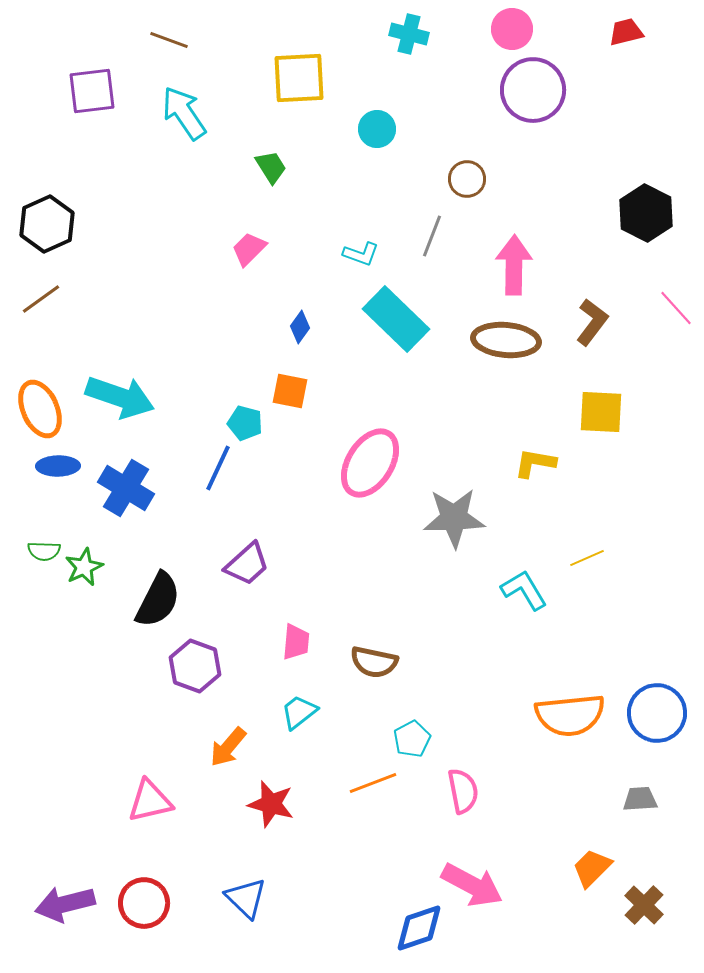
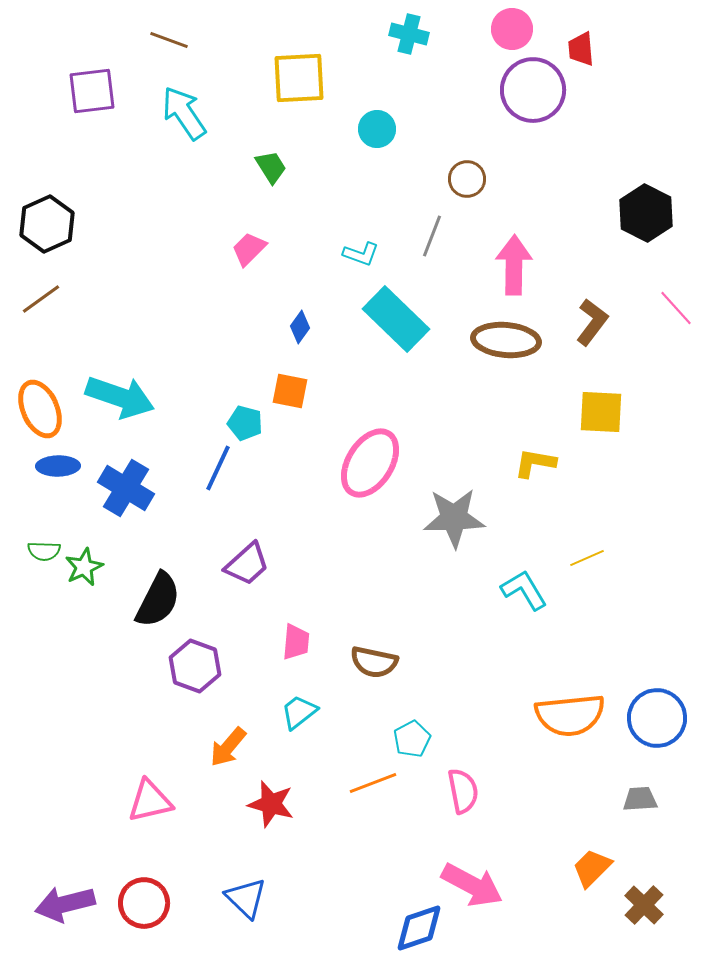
red trapezoid at (626, 32): moved 45 px left, 17 px down; rotated 81 degrees counterclockwise
blue circle at (657, 713): moved 5 px down
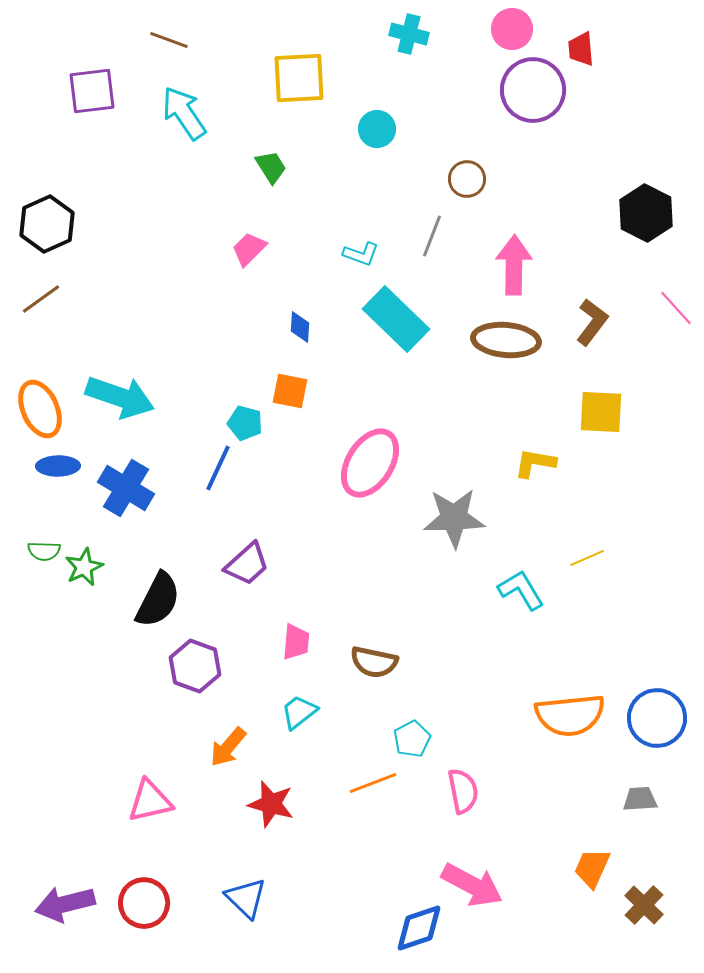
blue diamond at (300, 327): rotated 32 degrees counterclockwise
cyan L-shape at (524, 590): moved 3 px left
orange trapezoid at (592, 868): rotated 21 degrees counterclockwise
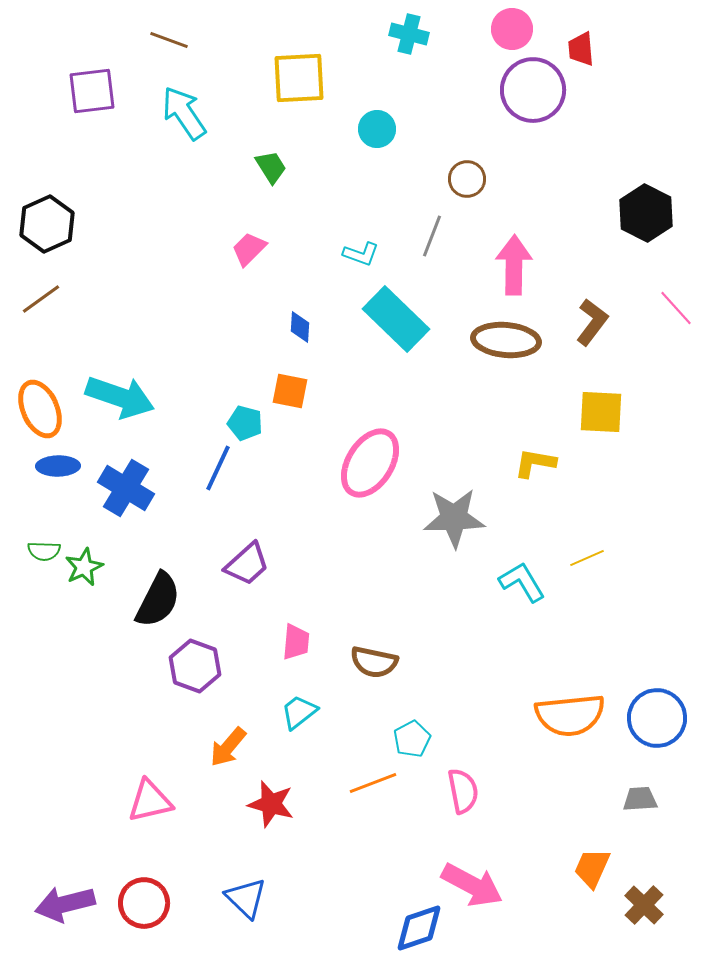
cyan L-shape at (521, 590): moved 1 px right, 8 px up
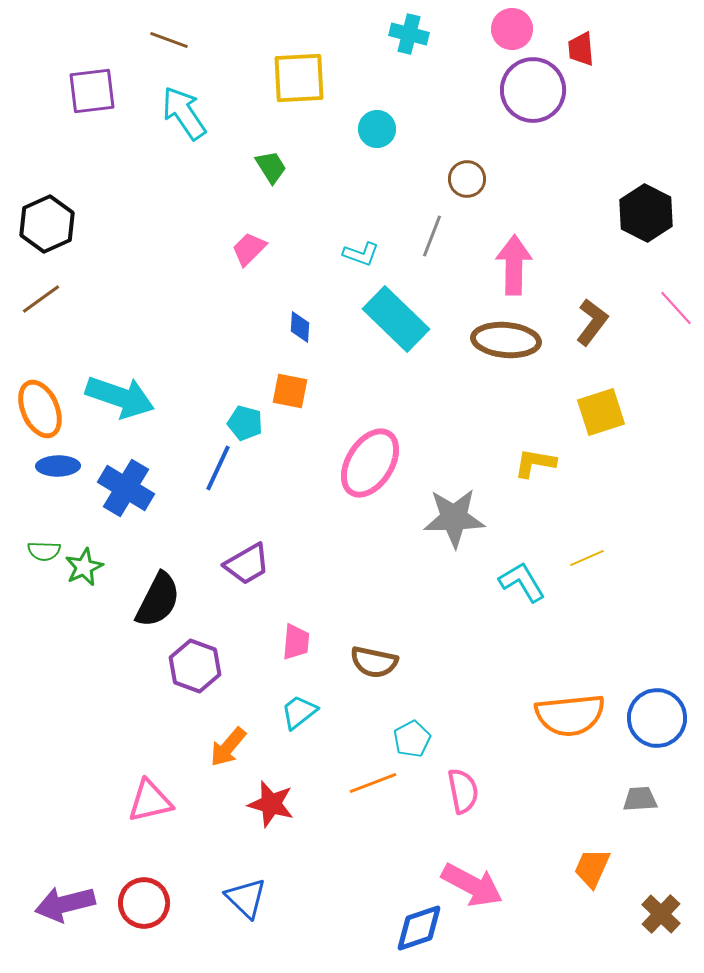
yellow square at (601, 412): rotated 21 degrees counterclockwise
purple trapezoid at (247, 564): rotated 12 degrees clockwise
brown cross at (644, 905): moved 17 px right, 9 px down
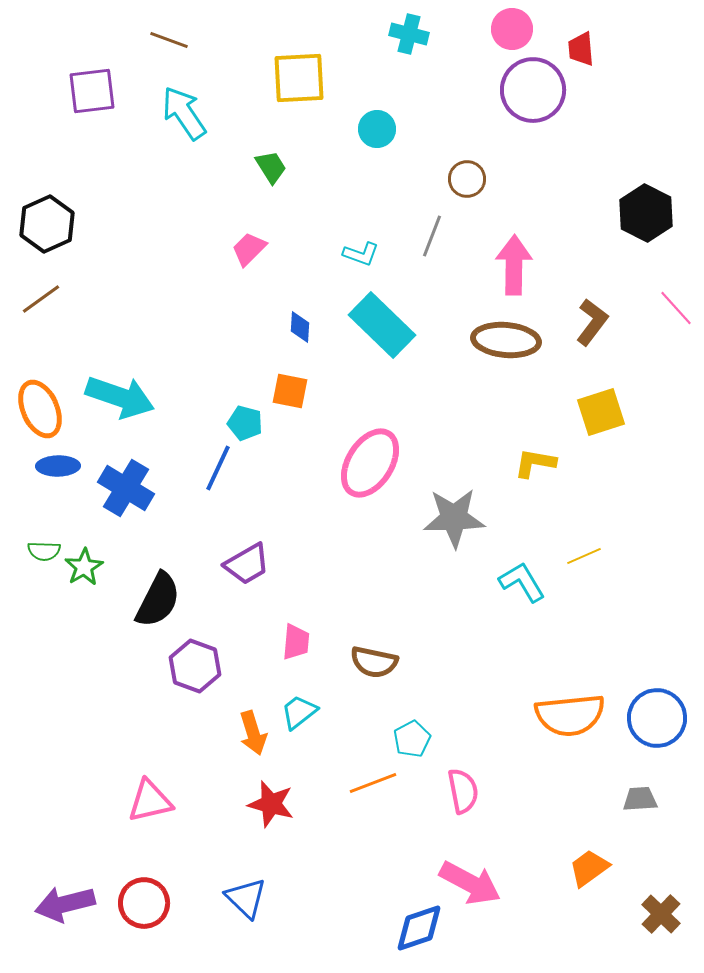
cyan rectangle at (396, 319): moved 14 px left, 6 px down
yellow line at (587, 558): moved 3 px left, 2 px up
green star at (84, 567): rotated 6 degrees counterclockwise
orange arrow at (228, 747): moved 25 px right, 14 px up; rotated 57 degrees counterclockwise
orange trapezoid at (592, 868): moved 3 px left; rotated 30 degrees clockwise
pink arrow at (472, 885): moved 2 px left, 2 px up
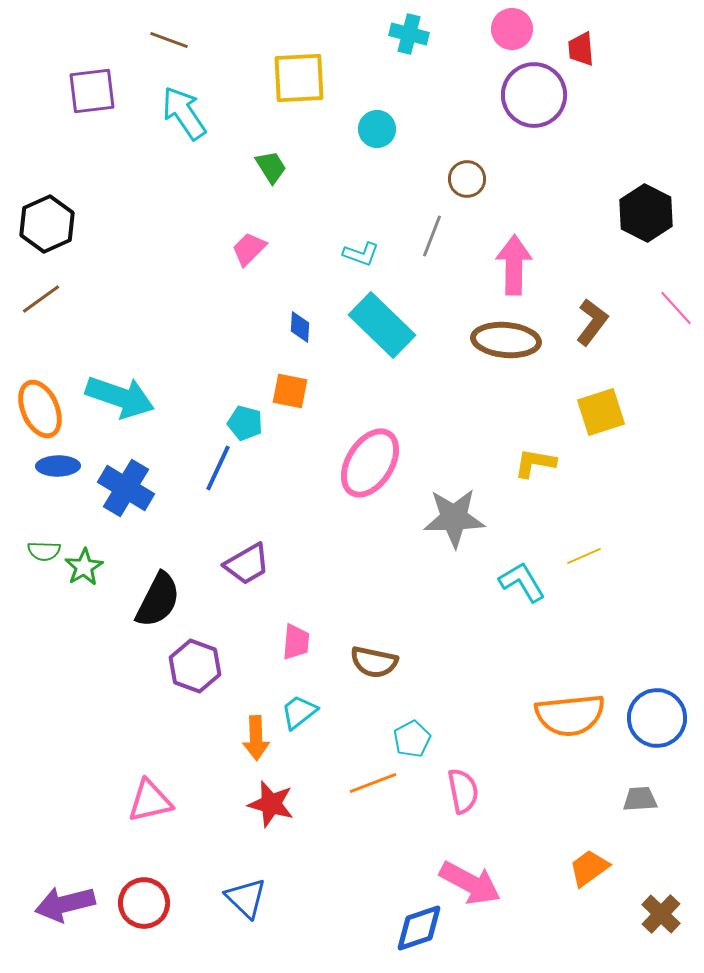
purple circle at (533, 90): moved 1 px right, 5 px down
orange arrow at (253, 733): moved 3 px right, 5 px down; rotated 15 degrees clockwise
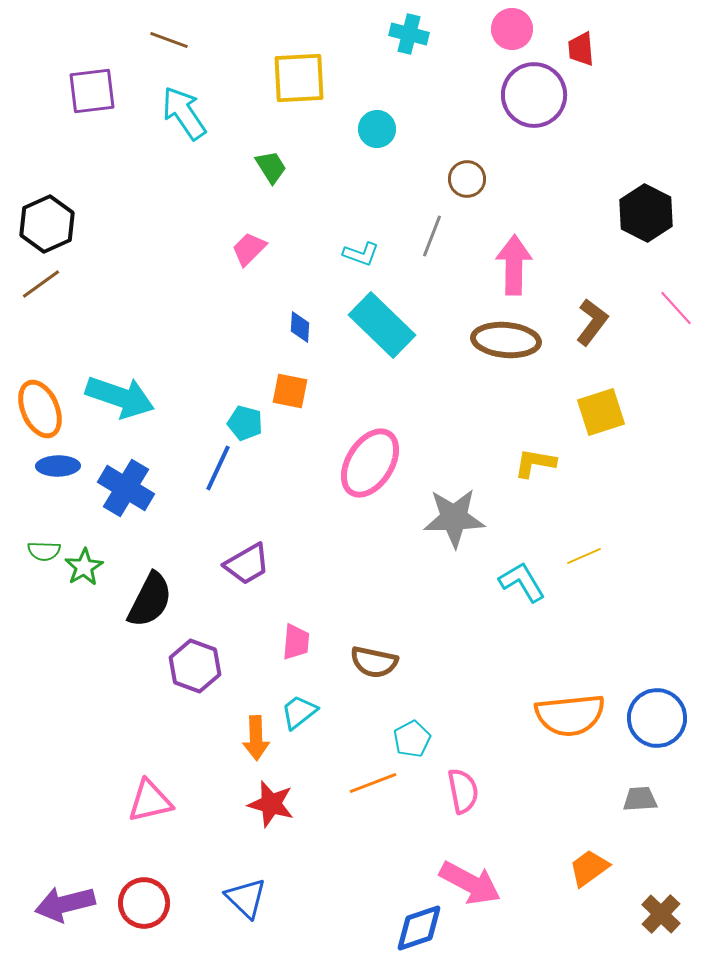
brown line at (41, 299): moved 15 px up
black semicircle at (158, 600): moved 8 px left
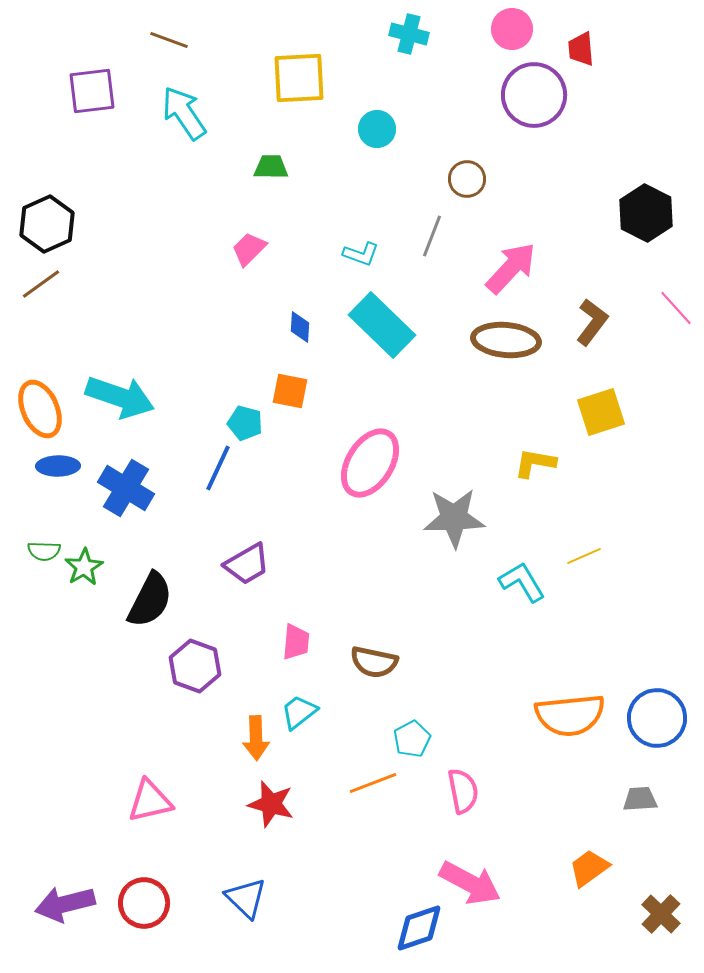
green trapezoid at (271, 167): rotated 57 degrees counterclockwise
pink arrow at (514, 265): moved 3 px left, 3 px down; rotated 42 degrees clockwise
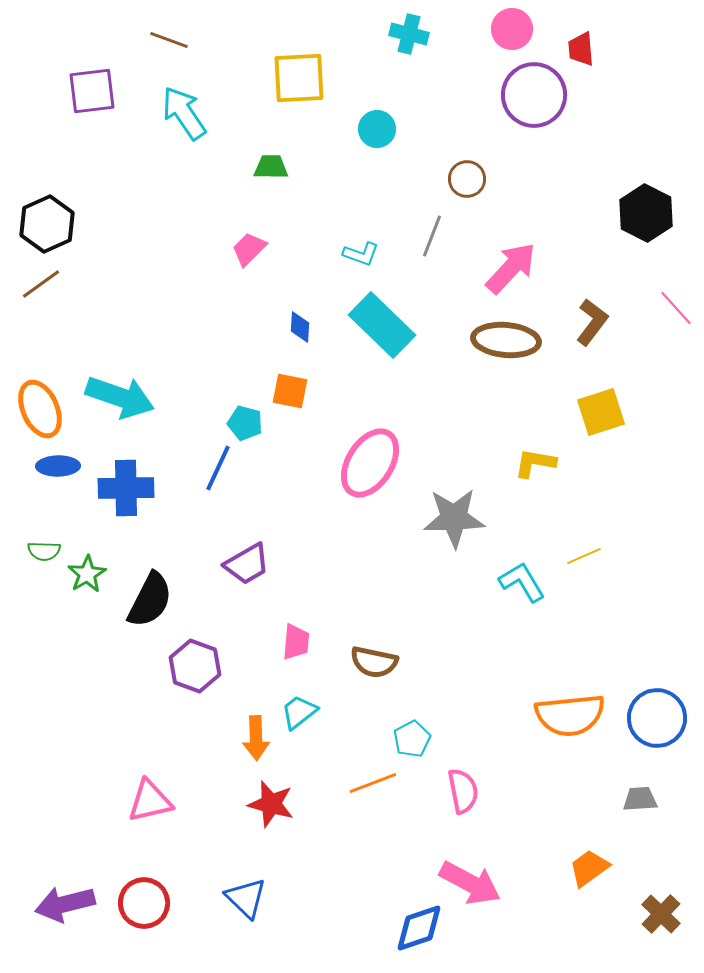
blue cross at (126, 488): rotated 32 degrees counterclockwise
green star at (84, 567): moved 3 px right, 7 px down
